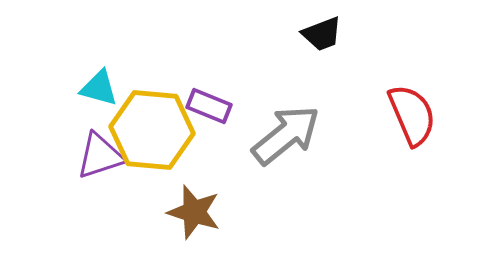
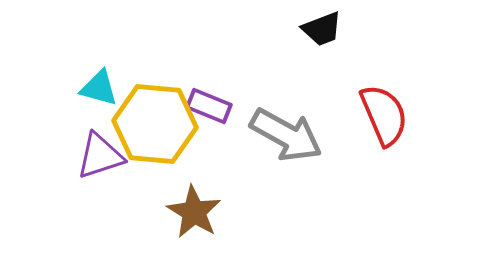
black trapezoid: moved 5 px up
red semicircle: moved 28 px left
yellow hexagon: moved 3 px right, 6 px up
gray arrow: rotated 68 degrees clockwise
brown star: rotated 14 degrees clockwise
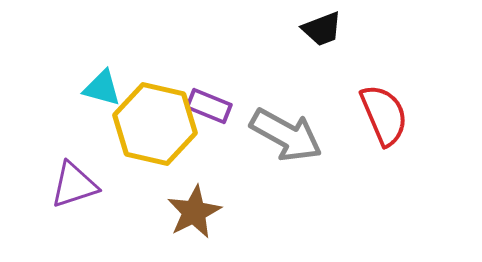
cyan triangle: moved 3 px right
yellow hexagon: rotated 8 degrees clockwise
purple triangle: moved 26 px left, 29 px down
brown star: rotated 14 degrees clockwise
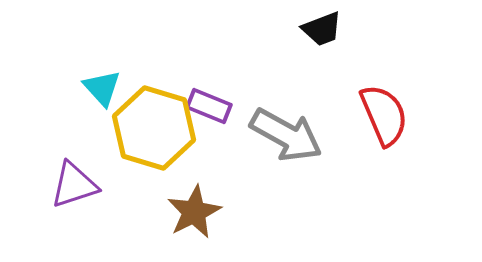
cyan triangle: rotated 33 degrees clockwise
yellow hexagon: moved 1 px left, 4 px down; rotated 4 degrees clockwise
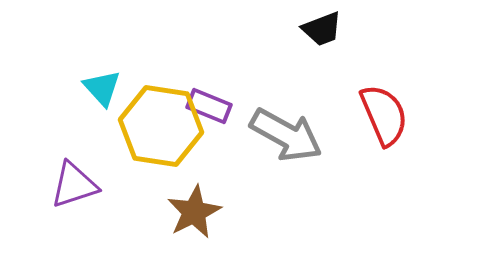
yellow hexagon: moved 7 px right, 2 px up; rotated 8 degrees counterclockwise
